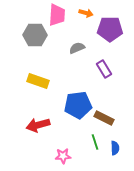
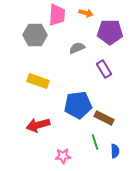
purple pentagon: moved 3 px down
blue semicircle: moved 3 px down
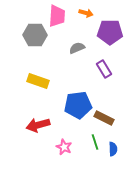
pink trapezoid: moved 1 px down
blue semicircle: moved 2 px left, 2 px up
pink star: moved 1 px right, 9 px up; rotated 28 degrees clockwise
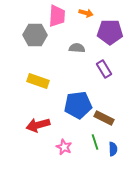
gray semicircle: rotated 28 degrees clockwise
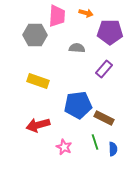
purple rectangle: rotated 72 degrees clockwise
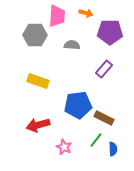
gray semicircle: moved 5 px left, 3 px up
green line: moved 1 px right, 2 px up; rotated 56 degrees clockwise
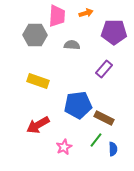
orange arrow: rotated 32 degrees counterclockwise
purple pentagon: moved 4 px right
red arrow: rotated 15 degrees counterclockwise
pink star: rotated 21 degrees clockwise
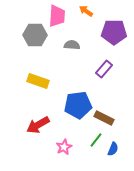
orange arrow: moved 2 px up; rotated 128 degrees counterclockwise
blue semicircle: rotated 24 degrees clockwise
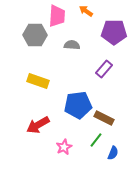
blue semicircle: moved 4 px down
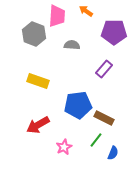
gray hexagon: moved 1 px left, 1 px up; rotated 20 degrees clockwise
